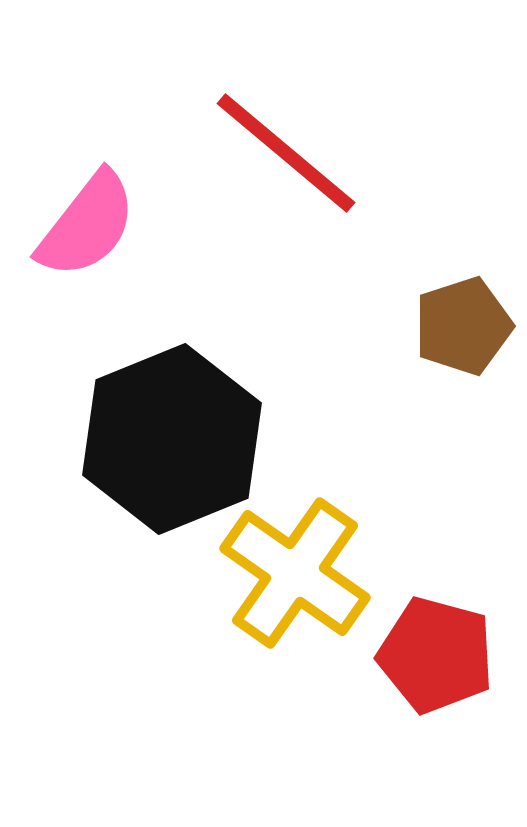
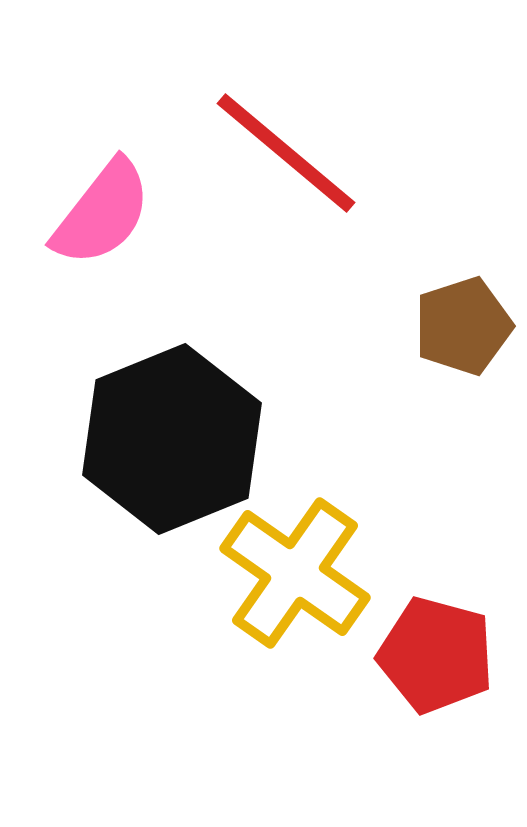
pink semicircle: moved 15 px right, 12 px up
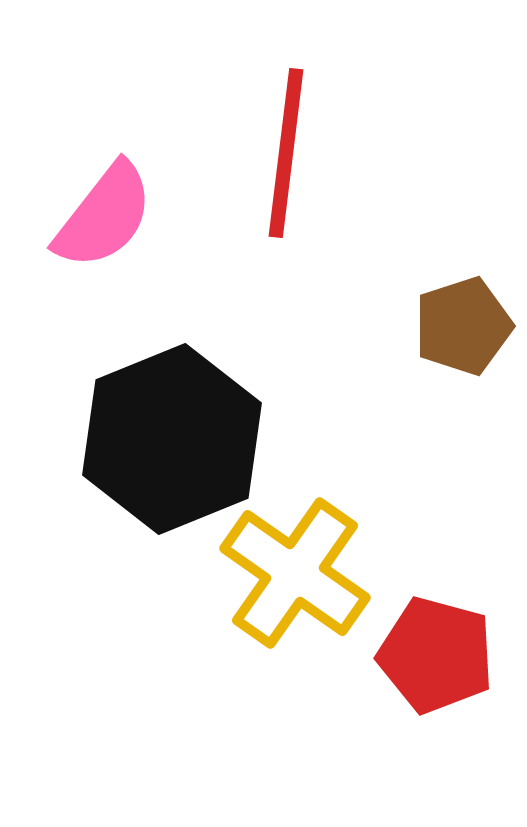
red line: rotated 57 degrees clockwise
pink semicircle: moved 2 px right, 3 px down
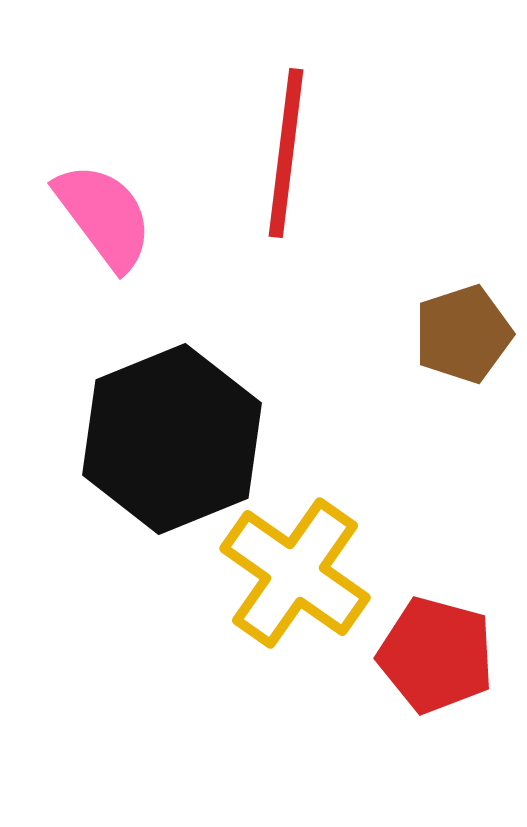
pink semicircle: rotated 75 degrees counterclockwise
brown pentagon: moved 8 px down
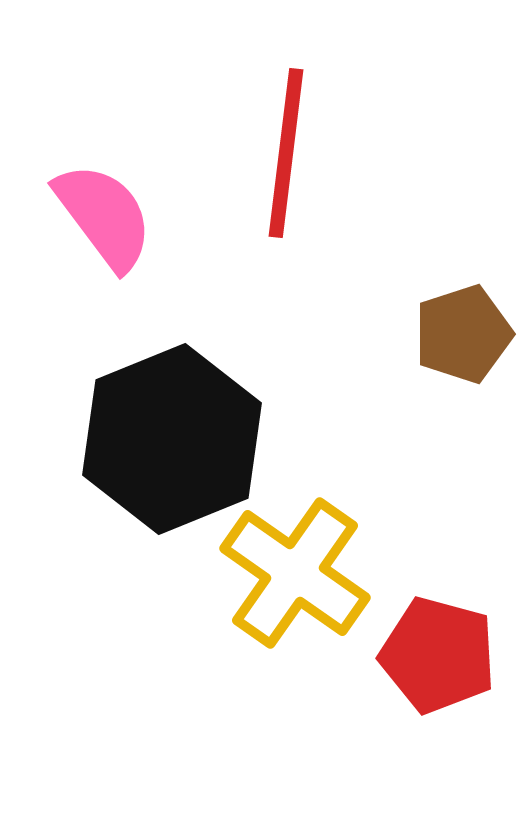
red pentagon: moved 2 px right
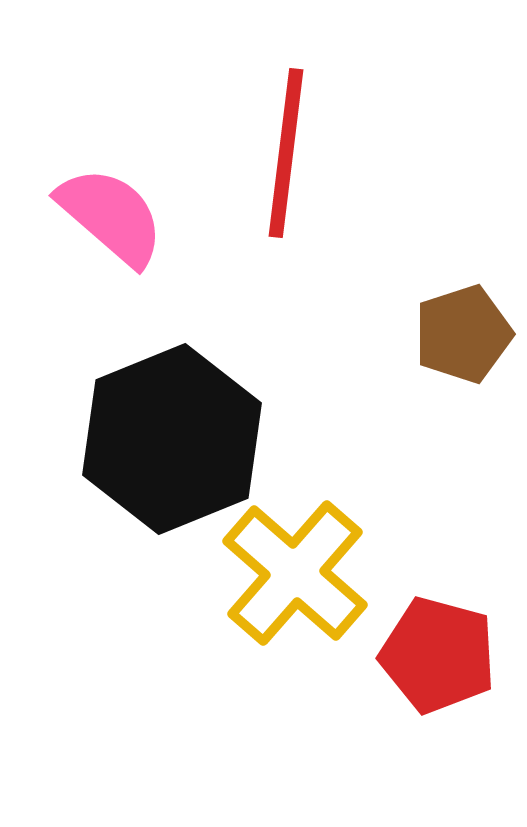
pink semicircle: moved 7 px right; rotated 12 degrees counterclockwise
yellow cross: rotated 6 degrees clockwise
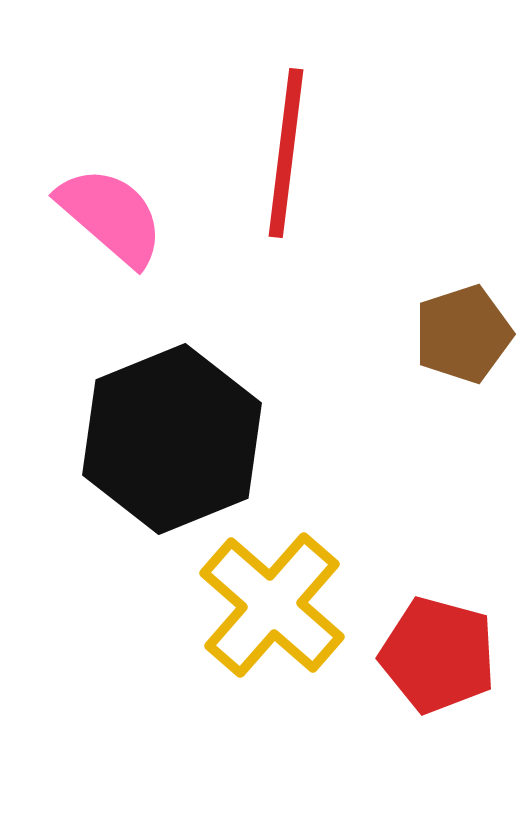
yellow cross: moved 23 px left, 32 px down
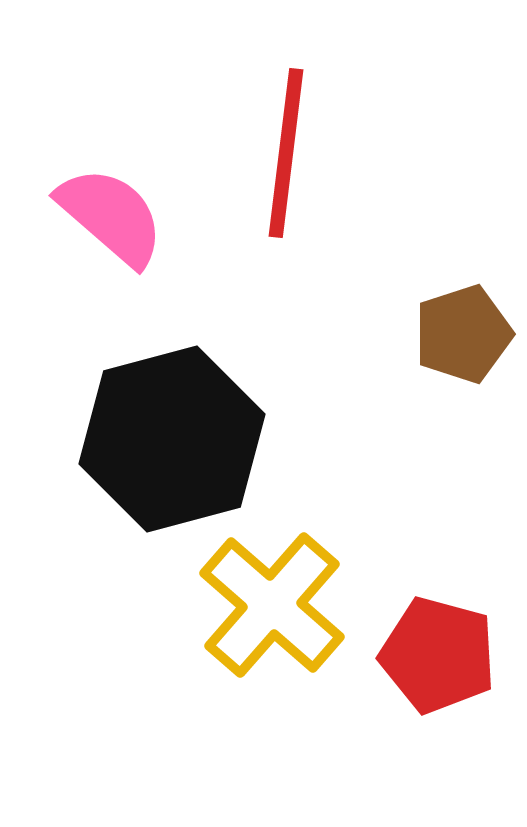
black hexagon: rotated 7 degrees clockwise
